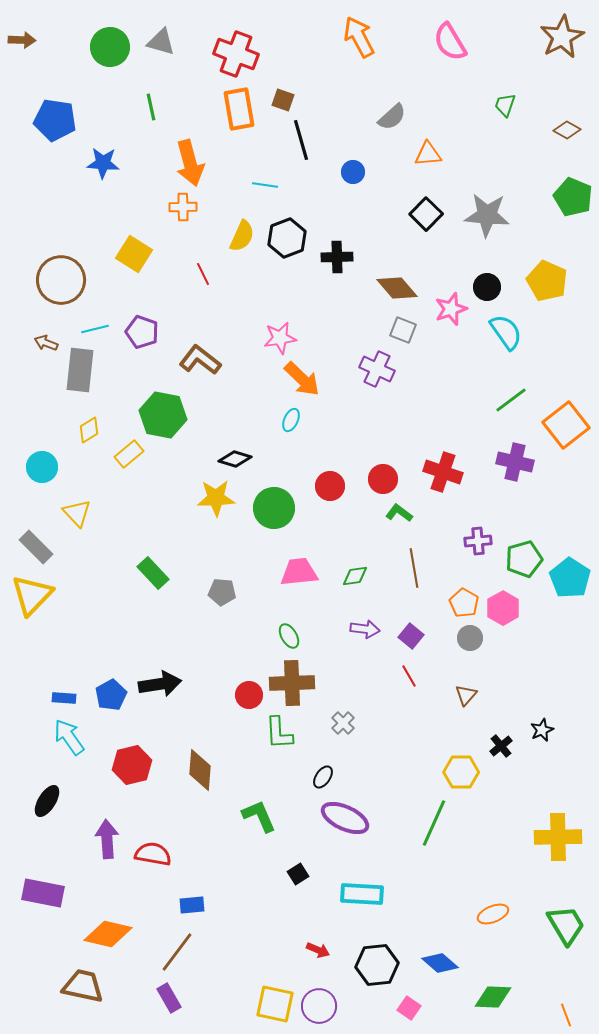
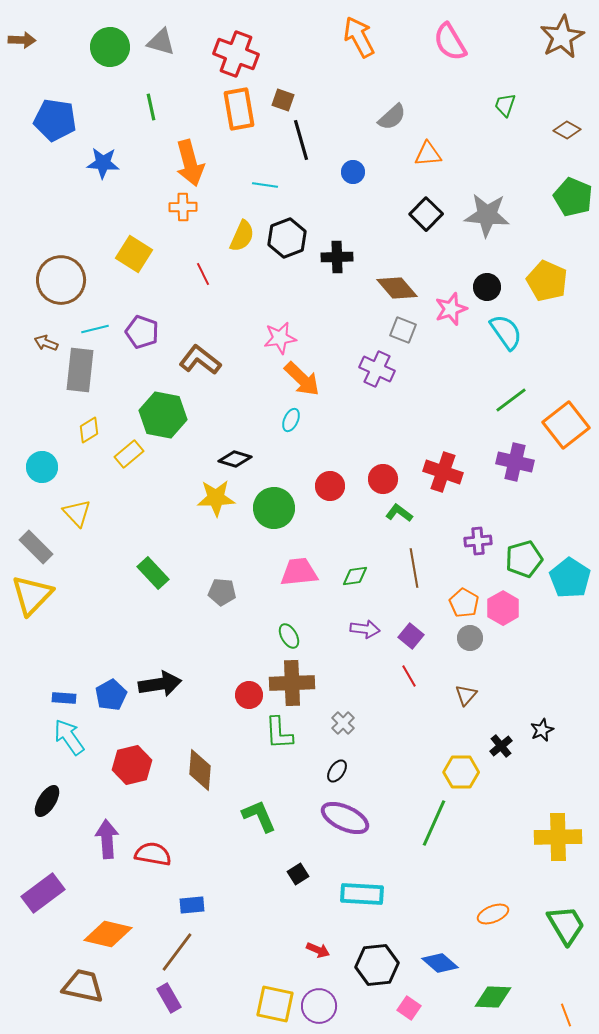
black ellipse at (323, 777): moved 14 px right, 6 px up
purple rectangle at (43, 893): rotated 48 degrees counterclockwise
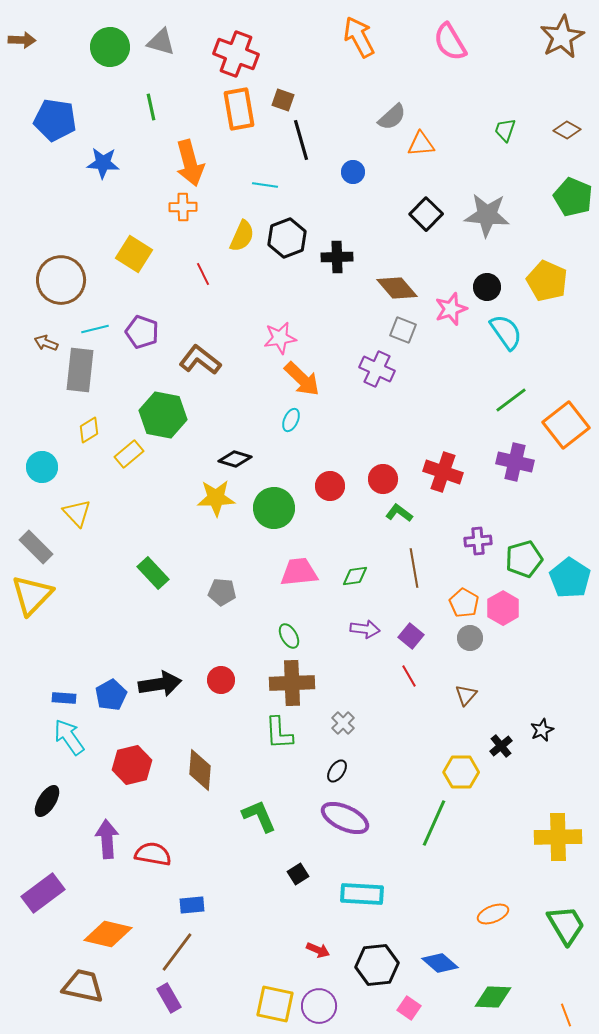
green trapezoid at (505, 105): moved 25 px down
orange triangle at (428, 154): moved 7 px left, 10 px up
red circle at (249, 695): moved 28 px left, 15 px up
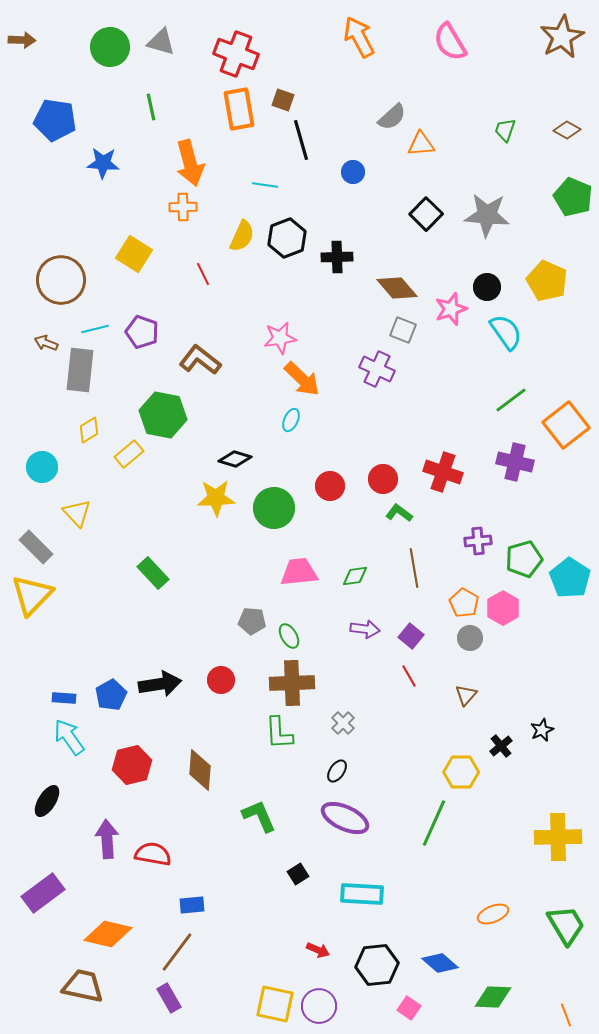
gray pentagon at (222, 592): moved 30 px right, 29 px down
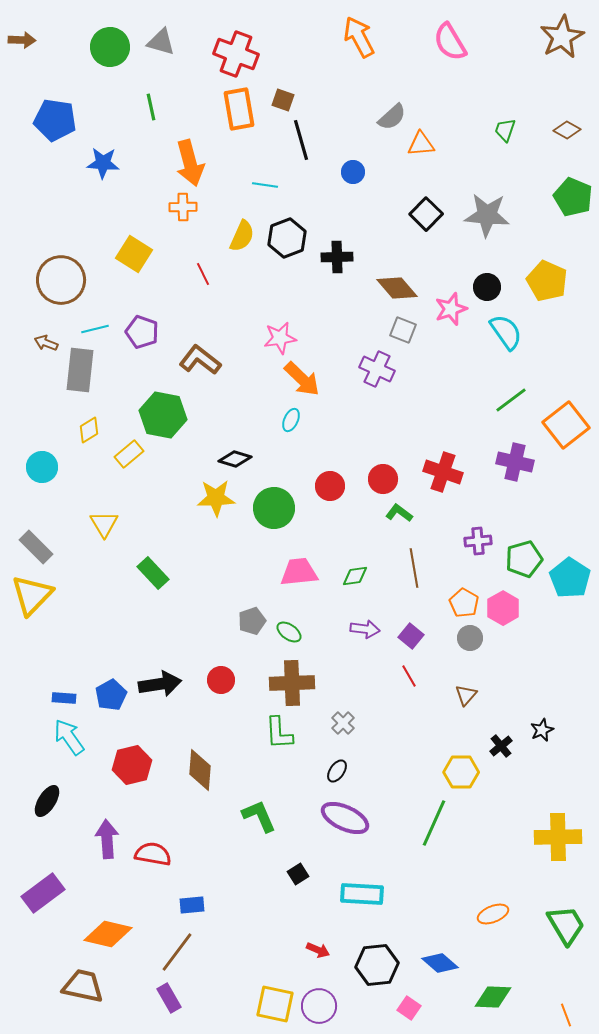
yellow triangle at (77, 513): moved 27 px right, 11 px down; rotated 12 degrees clockwise
gray pentagon at (252, 621): rotated 24 degrees counterclockwise
green ellipse at (289, 636): moved 4 px up; rotated 25 degrees counterclockwise
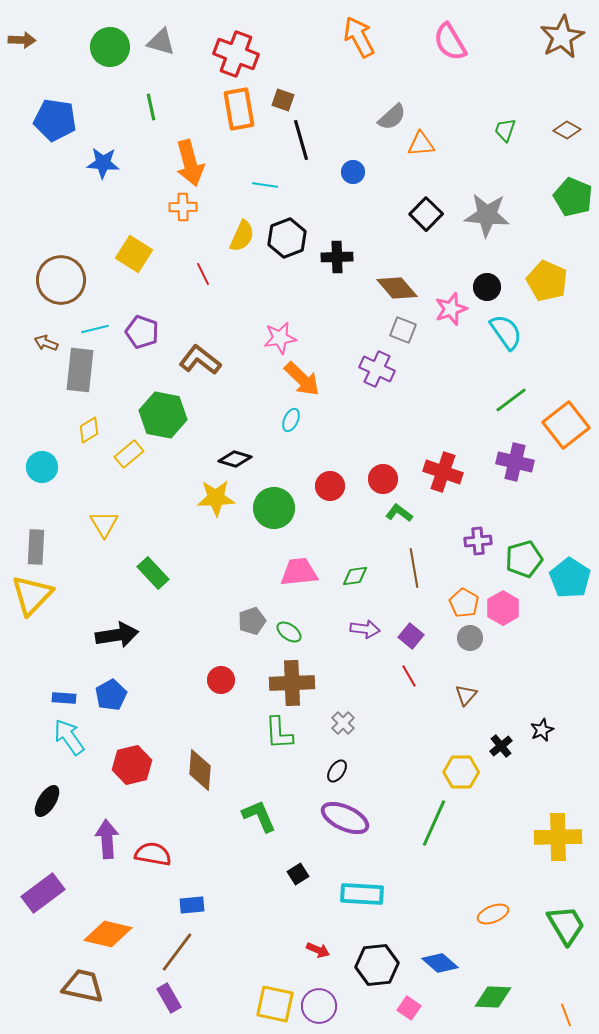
gray rectangle at (36, 547): rotated 48 degrees clockwise
black arrow at (160, 684): moved 43 px left, 49 px up
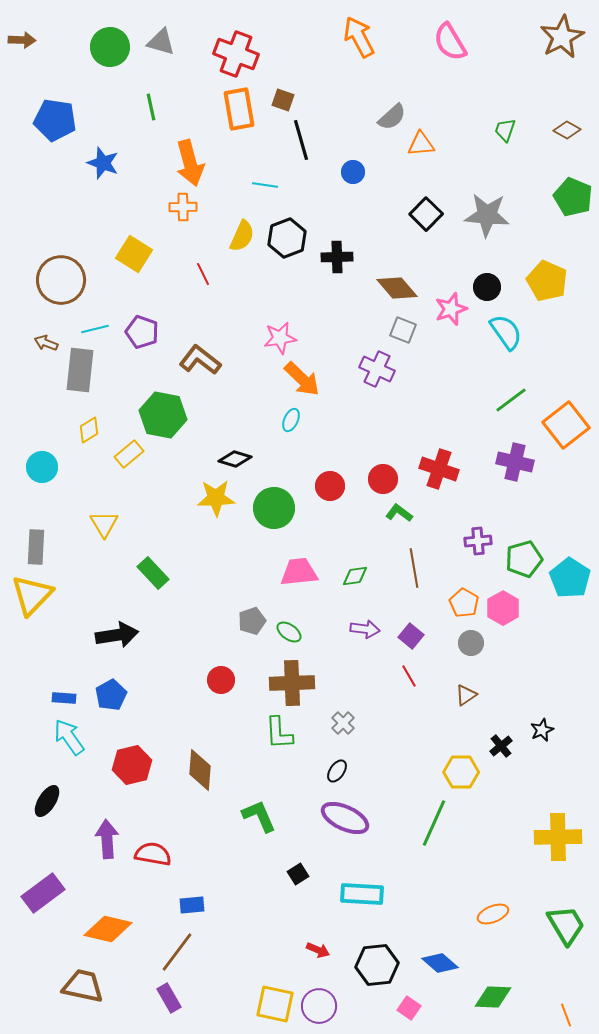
blue star at (103, 163): rotated 16 degrees clockwise
red cross at (443, 472): moved 4 px left, 3 px up
gray circle at (470, 638): moved 1 px right, 5 px down
brown triangle at (466, 695): rotated 15 degrees clockwise
orange diamond at (108, 934): moved 5 px up
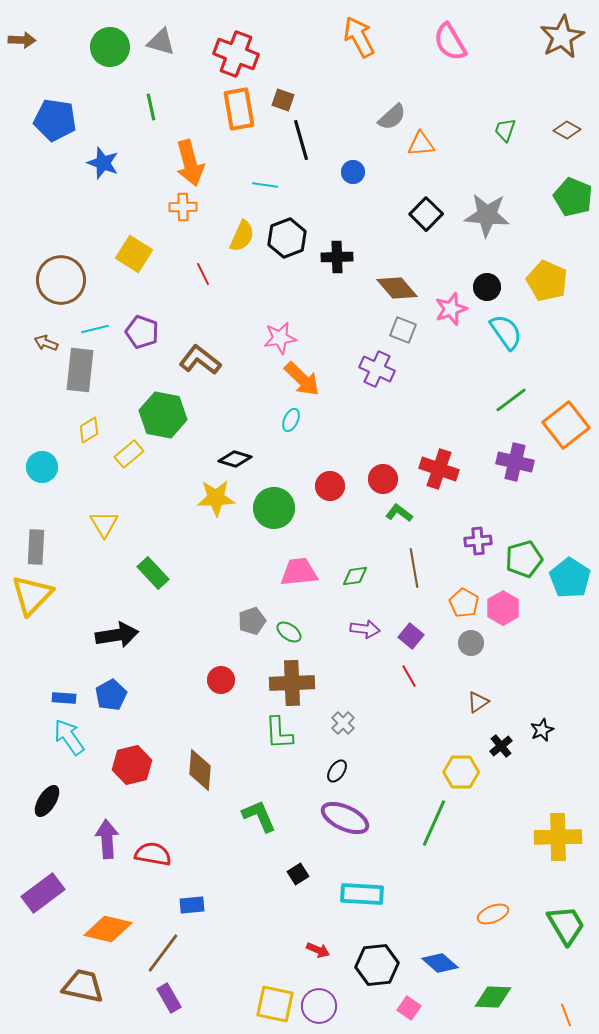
brown triangle at (466, 695): moved 12 px right, 7 px down
brown line at (177, 952): moved 14 px left, 1 px down
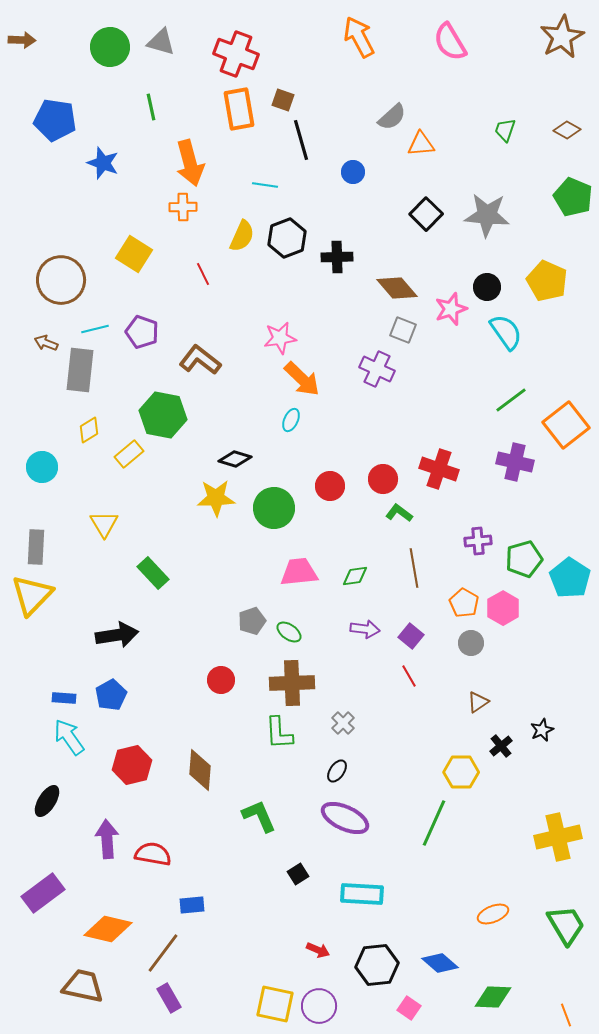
yellow cross at (558, 837): rotated 12 degrees counterclockwise
